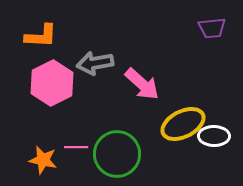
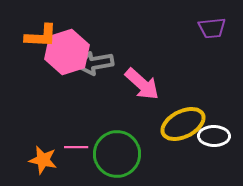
pink hexagon: moved 15 px right, 31 px up; rotated 9 degrees clockwise
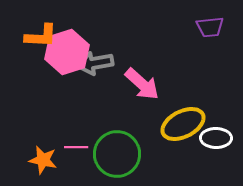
purple trapezoid: moved 2 px left, 1 px up
white ellipse: moved 2 px right, 2 px down
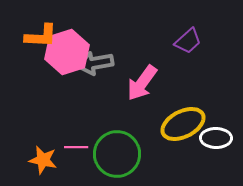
purple trapezoid: moved 22 px left, 14 px down; rotated 36 degrees counterclockwise
pink arrow: moved 1 px up; rotated 84 degrees clockwise
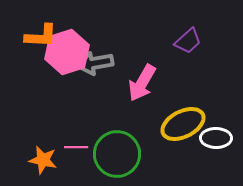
pink arrow: rotated 6 degrees counterclockwise
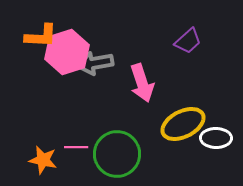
pink arrow: rotated 48 degrees counterclockwise
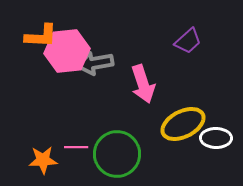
pink hexagon: moved 1 px up; rotated 12 degrees clockwise
pink arrow: moved 1 px right, 1 px down
orange star: rotated 16 degrees counterclockwise
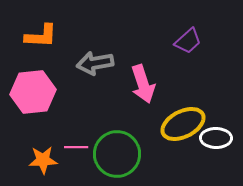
pink hexagon: moved 34 px left, 41 px down
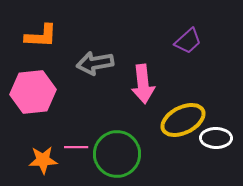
pink arrow: rotated 12 degrees clockwise
yellow ellipse: moved 4 px up
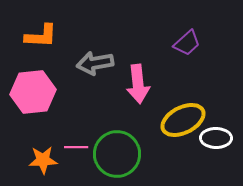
purple trapezoid: moved 1 px left, 2 px down
pink arrow: moved 5 px left
